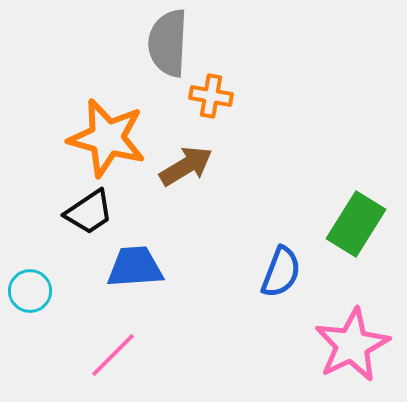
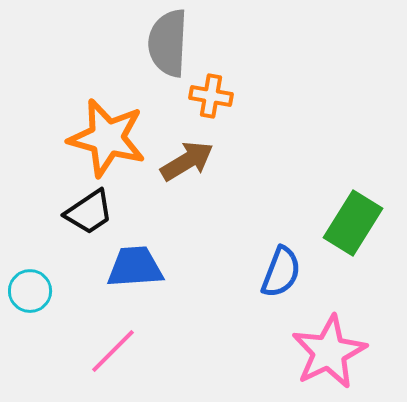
brown arrow: moved 1 px right, 5 px up
green rectangle: moved 3 px left, 1 px up
pink star: moved 23 px left, 7 px down
pink line: moved 4 px up
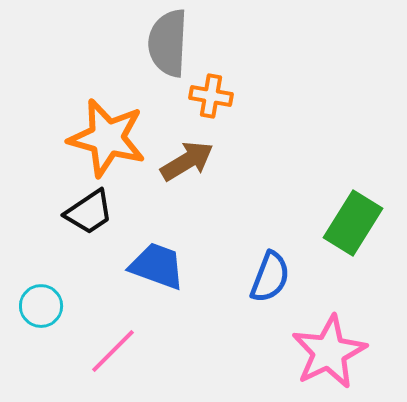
blue trapezoid: moved 22 px right, 1 px up; rotated 24 degrees clockwise
blue semicircle: moved 11 px left, 5 px down
cyan circle: moved 11 px right, 15 px down
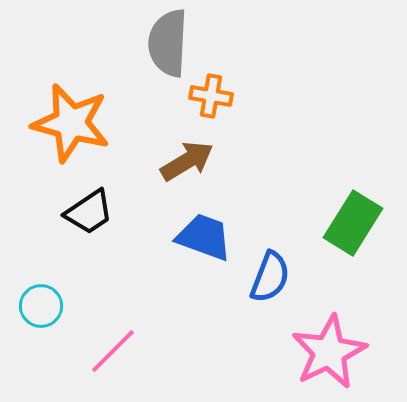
orange star: moved 36 px left, 15 px up
blue trapezoid: moved 47 px right, 29 px up
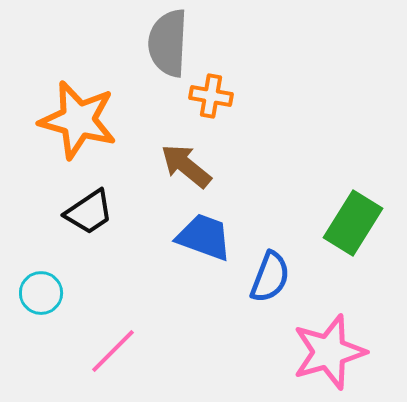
orange star: moved 7 px right, 3 px up
brown arrow: moved 1 px left, 5 px down; rotated 110 degrees counterclockwise
cyan circle: moved 13 px up
pink star: rotated 10 degrees clockwise
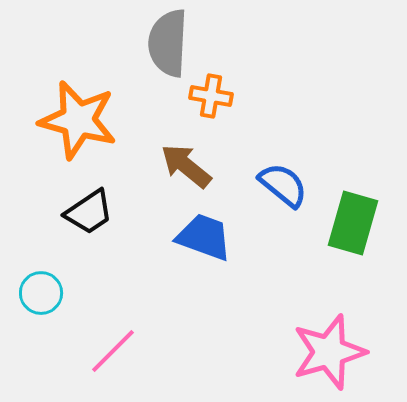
green rectangle: rotated 16 degrees counterclockwise
blue semicircle: moved 13 px right, 92 px up; rotated 72 degrees counterclockwise
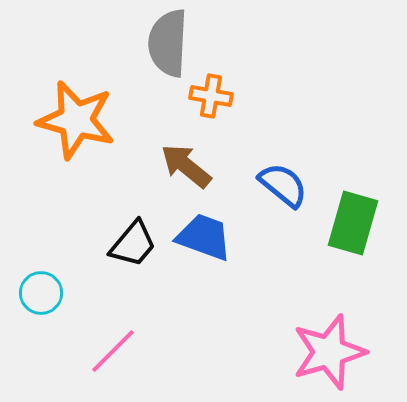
orange star: moved 2 px left
black trapezoid: moved 44 px right, 32 px down; rotated 16 degrees counterclockwise
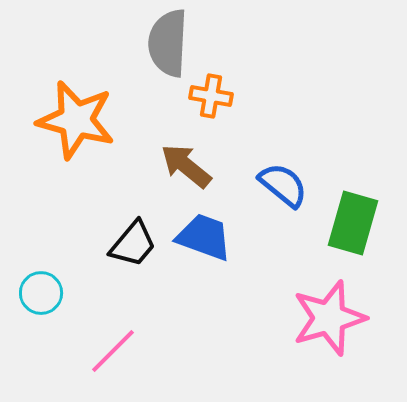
pink star: moved 34 px up
